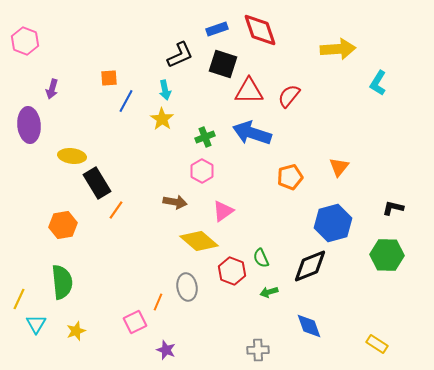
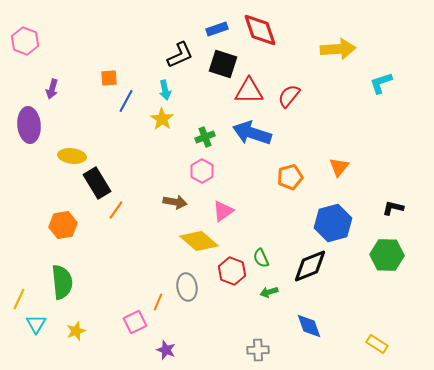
cyan L-shape at (378, 83): moved 3 px right; rotated 40 degrees clockwise
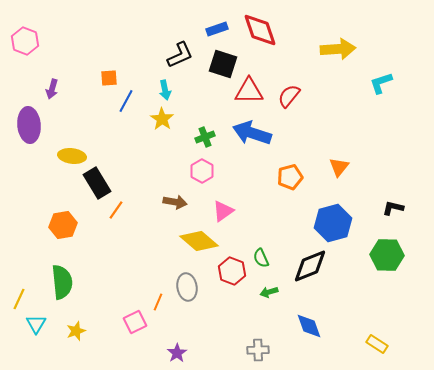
purple star at (166, 350): moved 11 px right, 3 px down; rotated 18 degrees clockwise
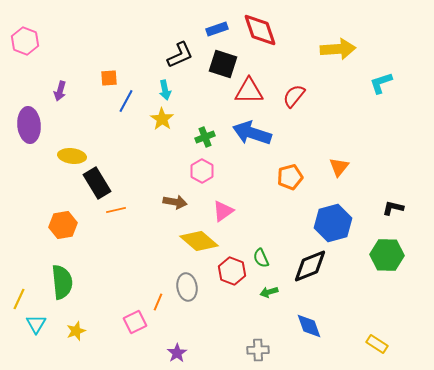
purple arrow at (52, 89): moved 8 px right, 2 px down
red semicircle at (289, 96): moved 5 px right
orange line at (116, 210): rotated 42 degrees clockwise
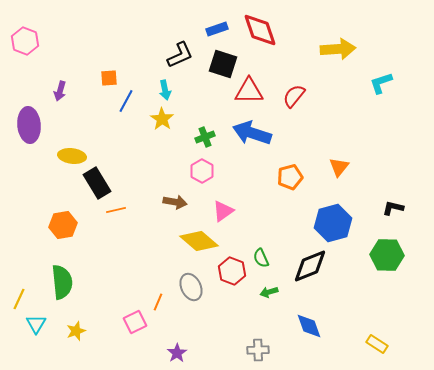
gray ellipse at (187, 287): moved 4 px right; rotated 16 degrees counterclockwise
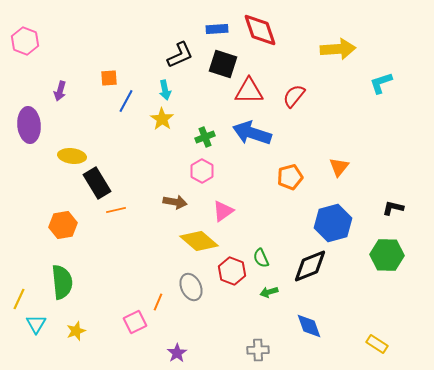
blue rectangle at (217, 29): rotated 15 degrees clockwise
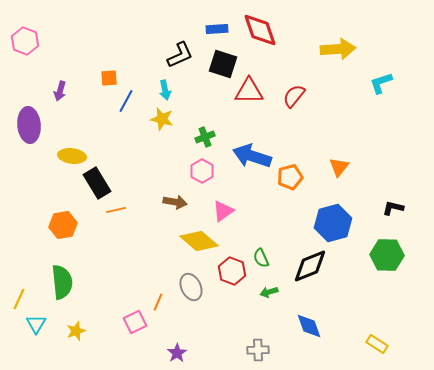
yellow star at (162, 119): rotated 20 degrees counterclockwise
blue arrow at (252, 133): moved 23 px down
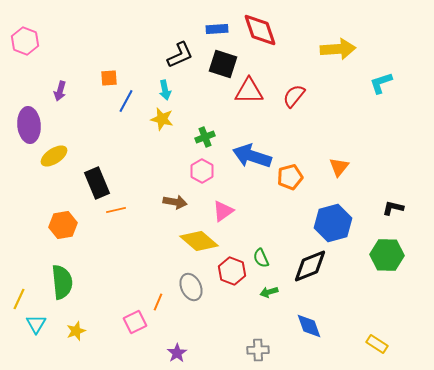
yellow ellipse at (72, 156): moved 18 px left; rotated 40 degrees counterclockwise
black rectangle at (97, 183): rotated 8 degrees clockwise
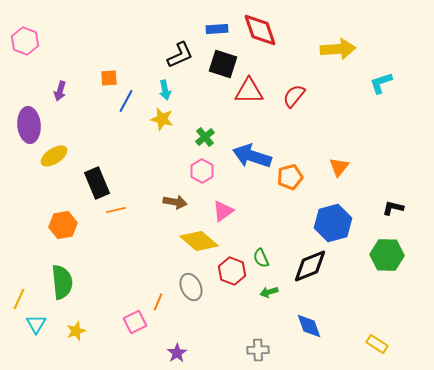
green cross at (205, 137): rotated 18 degrees counterclockwise
